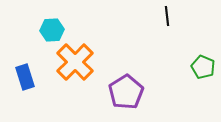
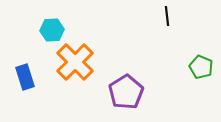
green pentagon: moved 2 px left
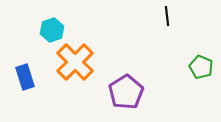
cyan hexagon: rotated 15 degrees counterclockwise
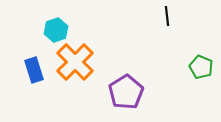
cyan hexagon: moved 4 px right
blue rectangle: moved 9 px right, 7 px up
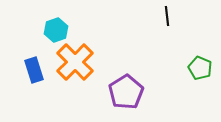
green pentagon: moved 1 px left, 1 px down
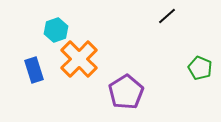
black line: rotated 54 degrees clockwise
orange cross: moved 4 px right, 3 px up
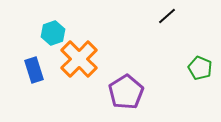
cyan hexagon: moved 3 px left, 3 px down
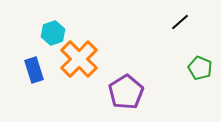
black line: moved 13 px right, 6 px down
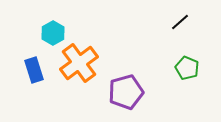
cyan hexagon: rotated 10 degrees counterclockwise
orange cross: moved 4 px down; rotated 9 degrees clockwise
green pentagon: moved 13 px left
purple pentagon: rotated 16 degrees clockwise
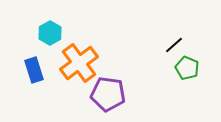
black line: moved 6 px left, 23 px down
cyan hexagon: moved 3 px left
purple pentagon: moved 18 px left, 2 px down; rotated 24 degrees clockwise
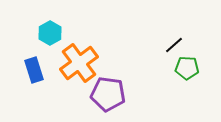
green pentagon: rotated 20 degrees counterclockwise
